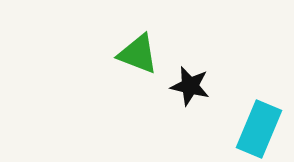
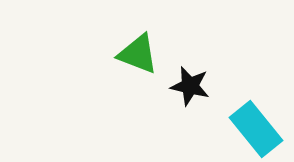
cyan rectangle: moved 3 px left; rotated 62 degrees counterclockwise
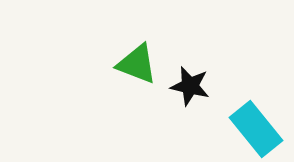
green triangle: moved 1 px left, 10 px down
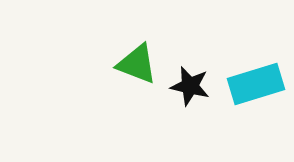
cyan rectangle: moved 45 px up; rotated 68 degrees counterclockwise
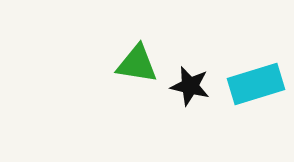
green triangle: rotated 12 degrees counterclockwise
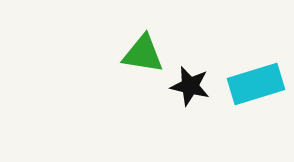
green triangle: moved 6 px right, 10 px up
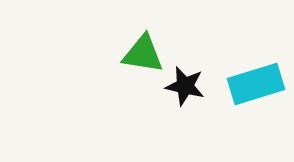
black star: moved 5 px left
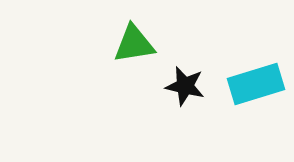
green triangle: moved 9 px left, 10 px up; rotated 18 degrees counterclockwise
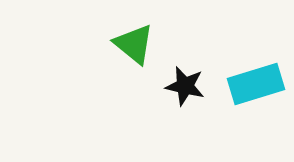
green triangle: rotated 48 degrees clockwise
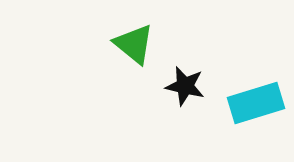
cyan rectangle: moved 19 px down
